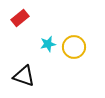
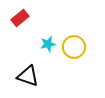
black triangle: moved 4 px right
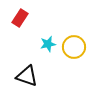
red rectangle: rotated 18 degrees counterclockwise
black triangle: moved 1 px left
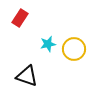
yellow circle: moved 2 px down
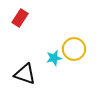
cyan star: moved 6 px right, 14 px down
black triangle: moved 2 px left, 2 px up
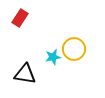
cyan star: moved 1 px left, 1 px up
black triangle: rotated 10 degrees counterclockwise
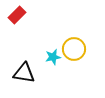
red rectangle: moved 3 px left, 3 px up; rotated 12 degrees clockwise
black triangle: moved 1 px left, 1 px up
